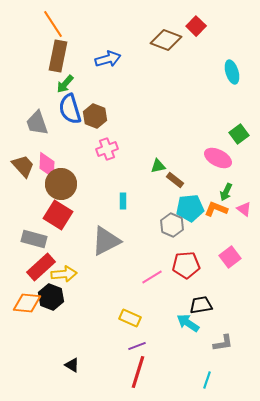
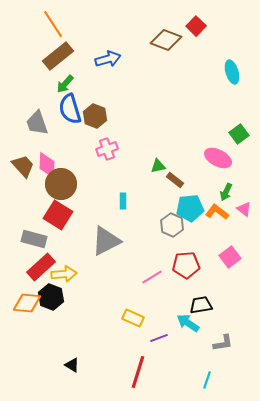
brown rectangle at (58, 56): rotated 40 degrees clockwise
orange L-shape at (216, 209): moved 1 px right, 3 px down; rotated 15 degrees clockwise
yellow rectangle at (130, 318): moved 3 px right
purple line at (137, 346): moved 22 px right, 8 px up
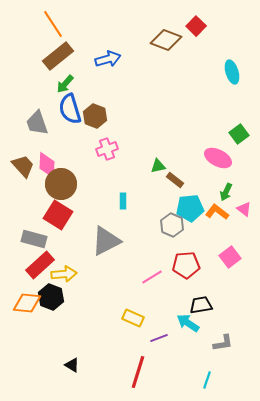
red rectangle at (41, 267): moved 1 px left, 2 px up
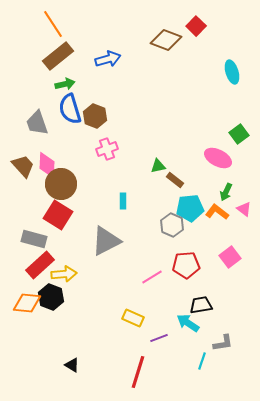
green arrow at (65, 84): rotated 144 degrees counterclockwise
cyan line at (207, 380): moved 5 px left, 19 px up
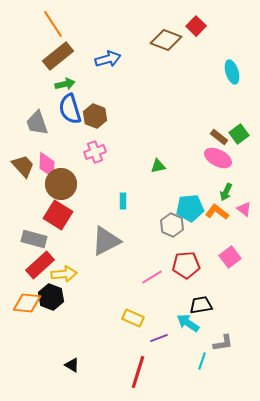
pink cross at (107, 149): moved 12 px left, 3 px down
brown rectangle at (175, 180): moved 44 px right, 43 px up
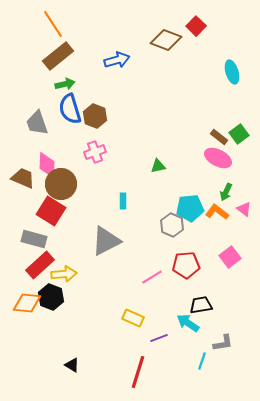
blue arrow at (108, 59): moved 9 px right, 1 px down
brown trapezoid at (23, 166): moved 12 px down; rotated 25 degrees counterclockwise
red square at (58, 215): moved 7 px left, 4 px up
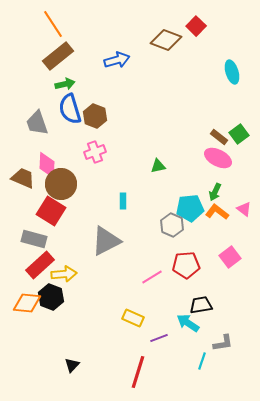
green arrow at (226, 192): moved 11 px left
black triangle at (72, 365): rotated 42 degrees clockwise
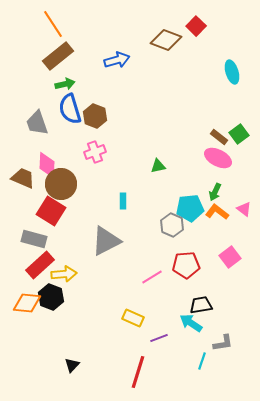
cyan arrow at (188, 323): moved 3 px right
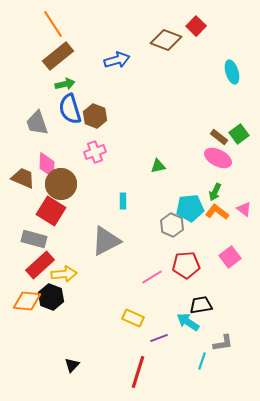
orange diamond at (27, 303): moved 2 px up
cyan arrow at (191, 323): moved 3 px left, 1 px up
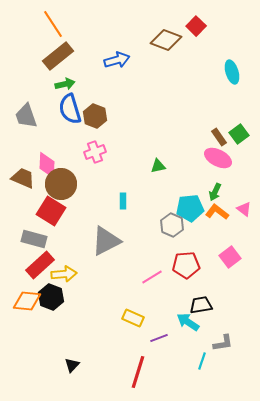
gray trapezoid at (37, 123): moved 11 px left, 7 px up
brown rectangle at (219, 137): rotated 18 degrees clockwise
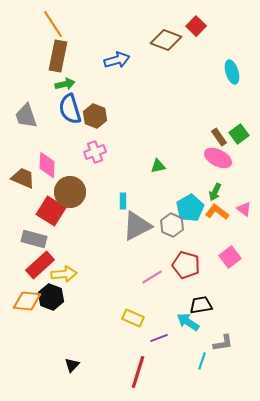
brown rectangle at (58, 56): rotated 40 degrees counterclockwise
brown circle at (61, 184): moved 9 px right, 8 px down
cyan pentagon at (190, 208): rotated 24 degrees counterclockwise
gray triangle at (106, 241): moved 31 px right, 15 px up
red pentagon at (186, 265): rotated 20 degrees clockwise
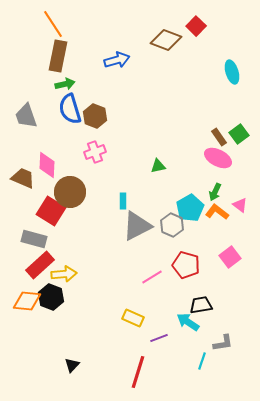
pink triangle at (244, 209): moved 4 px left, 4 px up
